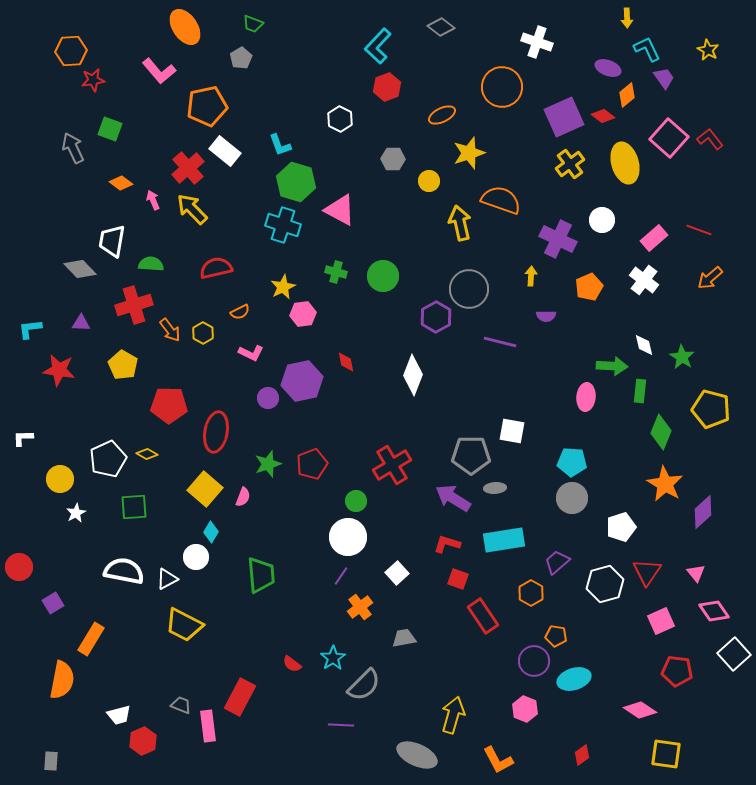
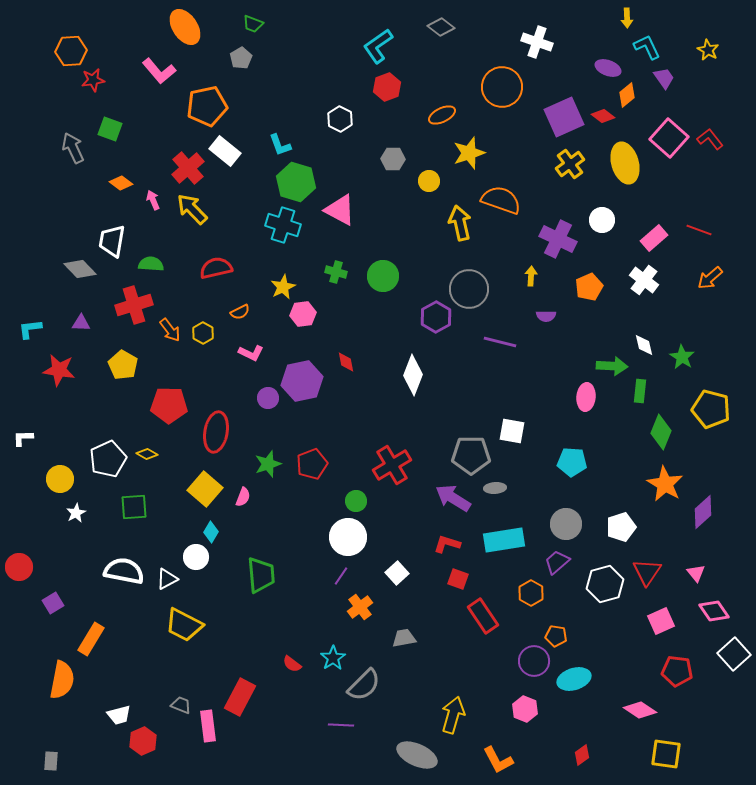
cyan L-shape at (378, 46): rotated 12 degrees clockwise
cyan L-shape at (647, 49): moved 2 px up
gray circle at (572, 498): moved 6 px left, 26 px down
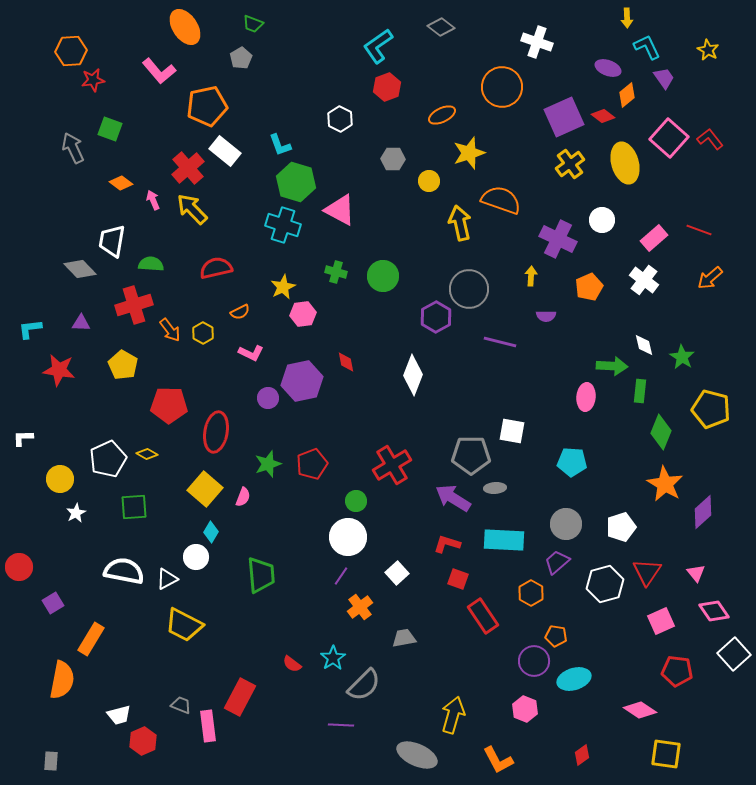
cyan rectangle at (504, 540): rotated 12 degrees clockwise
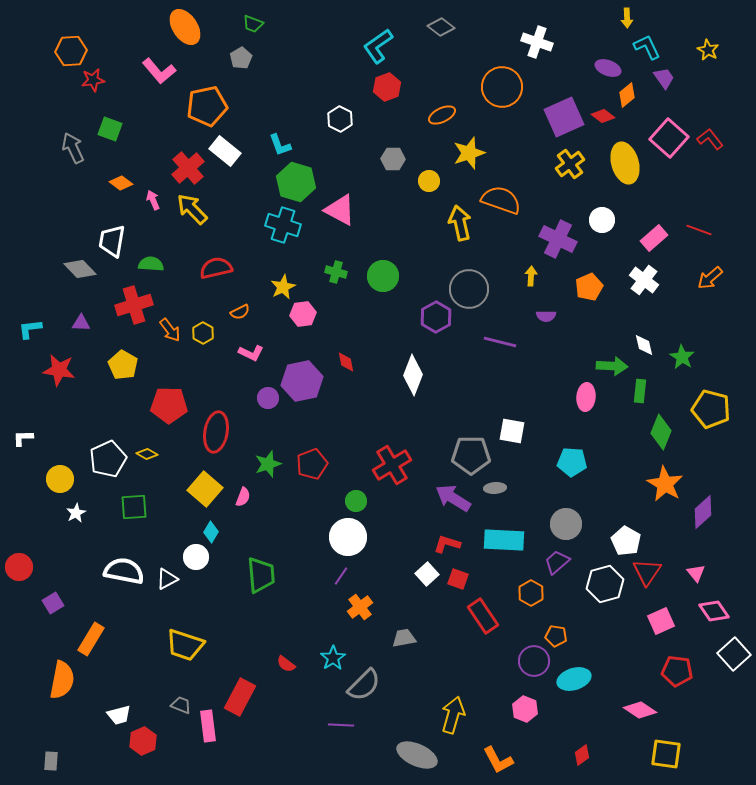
white pentagon at (621, 527): moved 5 px right, 14 px down; rotated 24 degrees counterclockwise
white square at (397, 573): moved 30 px right, 1 px down
yellow trapezoid at (184, 625): moved 1 px right, 20 px down; rotated 9 degrees counterclockwise
red semicircle at (292, 664): moved 6 px left
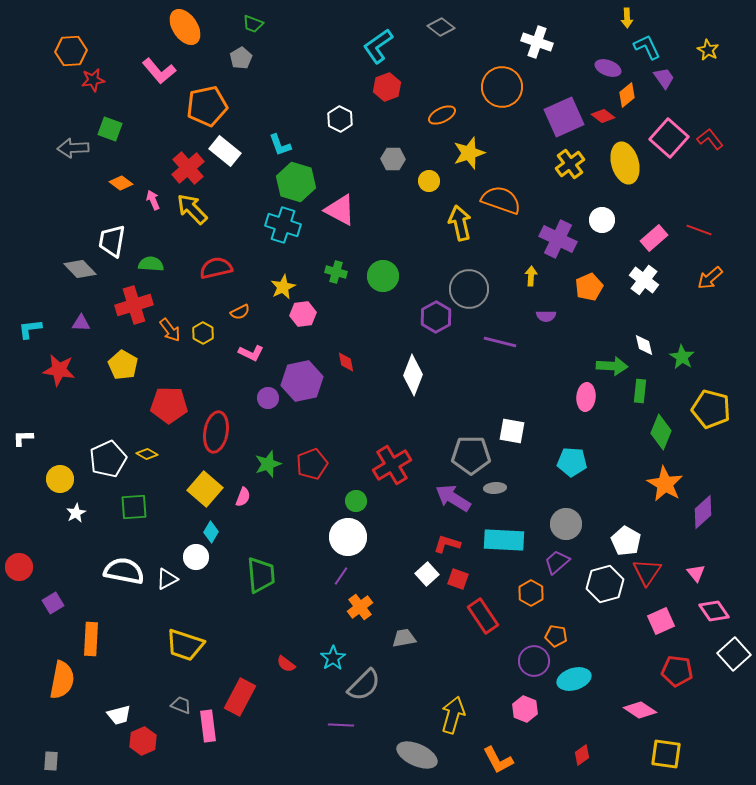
gray arrow at (73, 148): rotated 68 degrees counterclockwise
orange rectangle at (91, 639): rotated 28 degrees counterclockwise
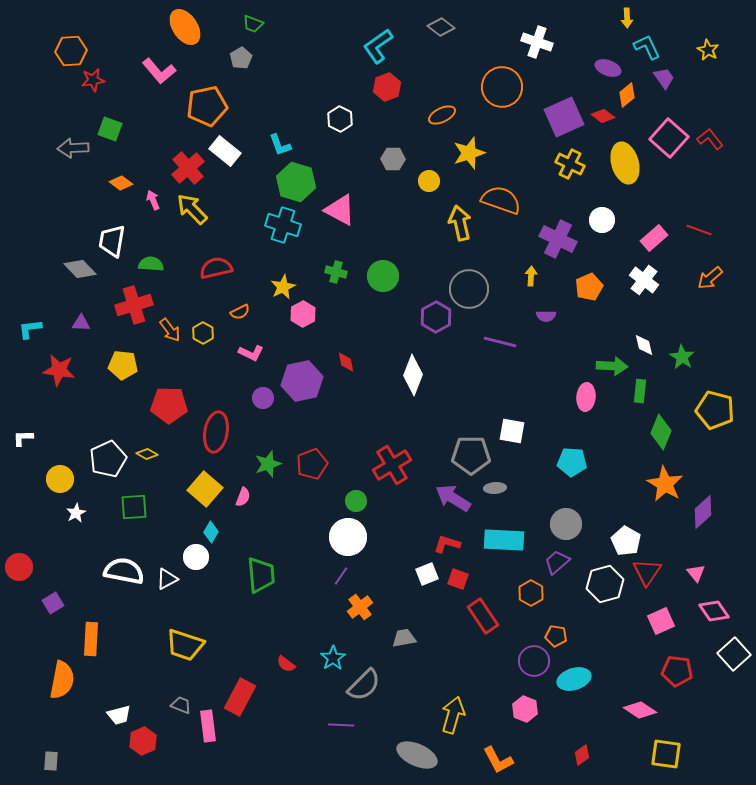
yellow cross at (570, 164): rotated 28 degrees counterclockwise
pink hexagon at (303, 314): rotated 20 degrees counterclockwise
yellow pentagon at (123, 365): rotated 24 degrees counterclockwise
purple circle at (268, 398): moved 5 px left
yellow pentagon at (711, 409): moved 4 px right, 1 px down
white square at (427, 574): rotated 20 degrees clockwise
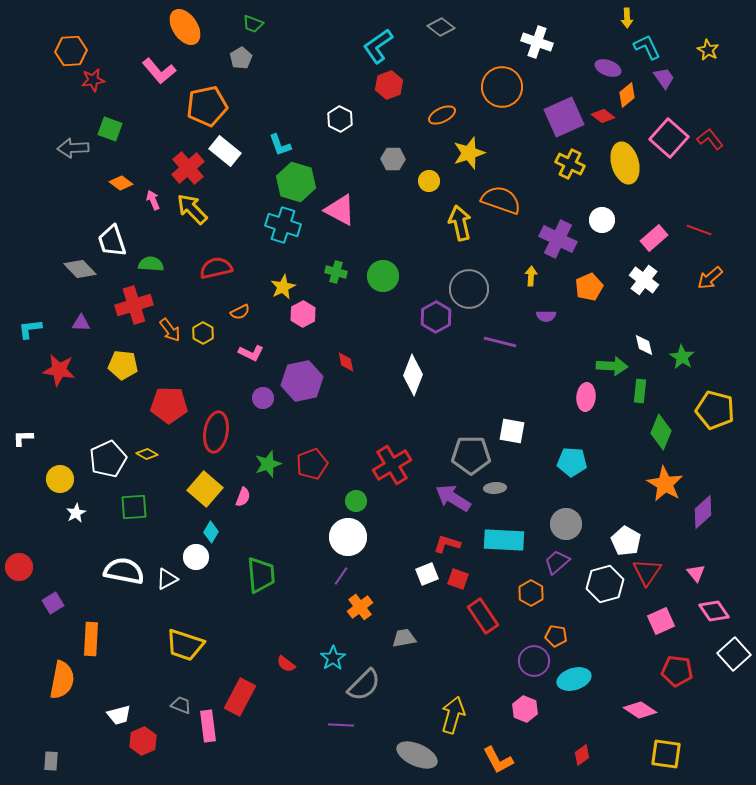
red hexagon at (387, 87): moved 2 px right, 2 px up
white trapezoid at (112, 241): rotated 28 degrees counterclockwise
